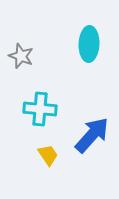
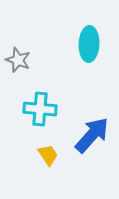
gray star: moved 3 px left, 4 px down
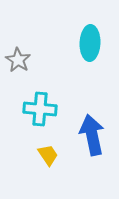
cyan ellipse: moved 1 px right, 1 px up
gray star: rotated 10 degrees clockwise
blue arrow: rotated 54 degrees counterclockwise
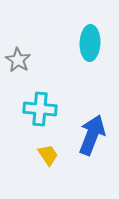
blue arrow: rotated 33 degrees clockwise
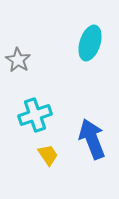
cyan ellipse: rotated 16 degrees clockwise
cyan cross: moved 5 px left, 6 px down; rotated 24 degrees counterclockwise
blue arrow: moved 4 px down; rotated 42 degrees counterclockwise
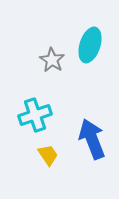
cyan ellipse: moved 2 px down
gray star: moved 34 px right
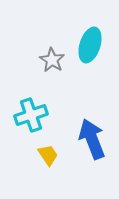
cyan cross: moved 4 px left
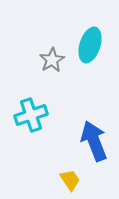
gray star: rotated 10 degrees clockwise
blue arrow: moved 2 px right, 2 px down
yellow trapezoid: moved 22 px right, 25 px down
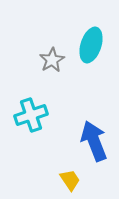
cyan ellipse: moved 1 px right
